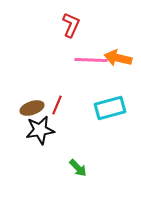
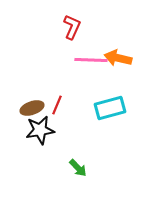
red L-shape: moved 1 px right, 2 px down
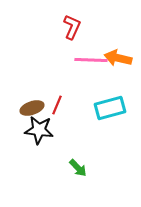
black star: moved 1 px left; rotated 16 degrees clockwise
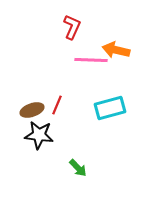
orange arrow: moved 2 px left, 8 px up
brown ellipse: moved 2 px down
black star: moved 5 px down
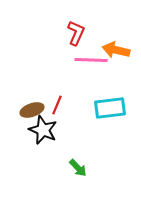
red L-shape: moved 4 px right, 6 px down
cyan rectangle: rotated 8 degrees clockwise
black star: moved 4 px right, 5 px up; rotated 16 degrees clockwise
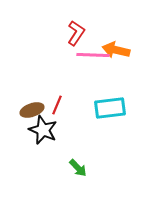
red L-shape: rotated 10 degrees clockwise
pink line: moved 2 px right, 5 px up
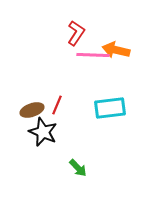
black star: moved 2 px down
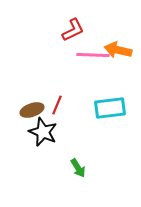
red L-shape: moved 3 px left, 3 px up; rotated 30 degrees clockwise
orange arrow: moved 2 px right
green arrow: rotated 12 degrees clockwise
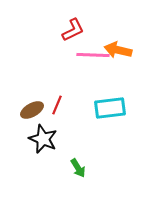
brown ellipse: rotated 10 degrees counterclockwise
black star: moved 7 px down
